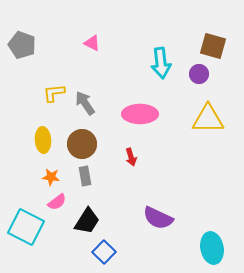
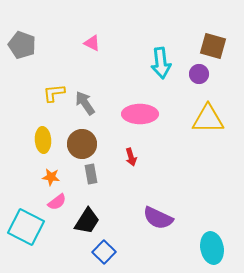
gray rectangle: moved 6 px right, 2 px up
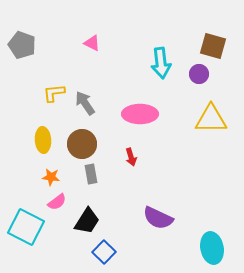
yellow triangle: moved 3 px right
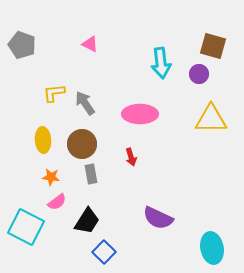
pink triangle: moved 2 px left, 1 px down
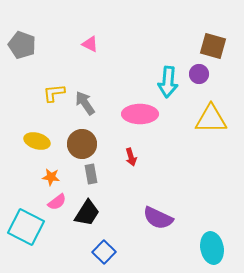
cyan arrow: moved 7 px right, 19 px down; rotated 12 degrees clockwise
yellow ellipse: moved 6 px left, 1 px down; rotated 70 degrees counterclockwise
black trapezoid: moved 8 px up
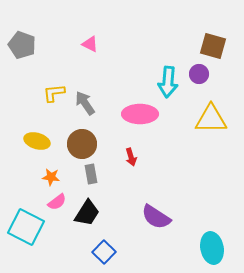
purple semicircle: moved 2 px left, 1 px up; rotated 8 degrees clockwise
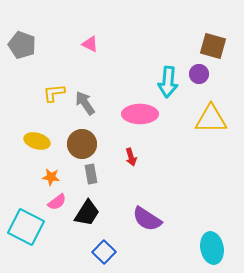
purple semicircle: moved 9 px left, 2 px down
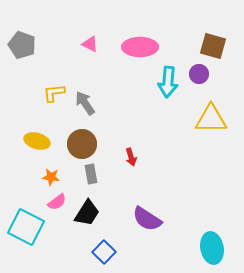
pink ellipse: moved 67 px up
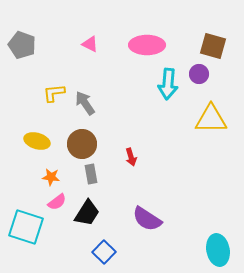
pink ellipse: moved 7 px right, 2 px up
cyan arrow: moved 2 px down
cyan square: rotated 9 degrees counterclockwise
cyan ellipse: moved 6 px right, 2 px down
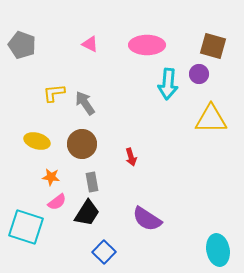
gray rectangle: moved 1 px right, 8 px down
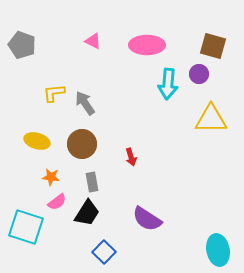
pink triangle: moved 3 px right, 3 px up
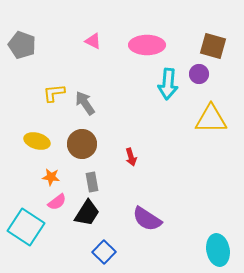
cyan square: rotated 15 degrees clockwise
